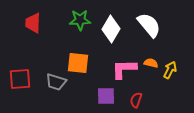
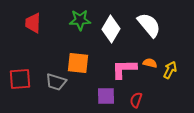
orange semicircle: moved 1 px left
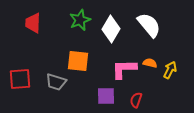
green star: rotated 20 degrees counterclockwise
orange square: moved 2 px up
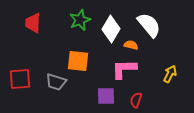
orange semicircle: moved 19 px left, 18 px up
yellow arrow: moved 4 px down
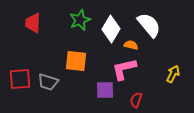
orange square: moved 2 px left
pink L-shape: rotated 12 degrees counterclockwise
yellow arrow: moved 3 px right
gray trapezoid: moved 8 px left
purple square: moved 1 px left, 6 px up
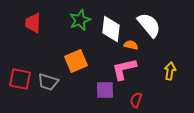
white diamond: rotated 24 degrees counterclockwise
orange square: rotated 30 degrees counterclockwise
yellow arrow: moved 3 px left, 3 px up; rotated 18 degrees counterclockwise
red square: rotated 15 degrees clockwise
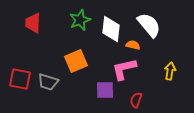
orange semicircle: moved 2 px right
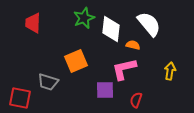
green star: moved 4 px right, 2 px up
white semicircle: moved 1 px up
red square: moved 19 px down
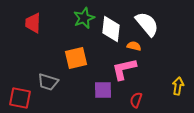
white semicircle: moved 2 px left
orange semicircle: moved 1 px right, 1 px down
orange square: moved 3 px up; rotated 10 degrees clockwise
yellow arrow: moved 8 px right, 15 px down
purple square: moved 2 px left
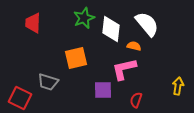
red square: rotated 15 degrees clockwise
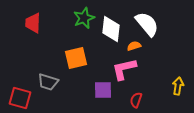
orange semicircle: rotated 32 degrees counterclockwise
red square: rotated 10 degrees counterclockwise
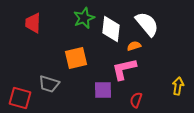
gray trapezoid: moved 1 px right, 2 px down
